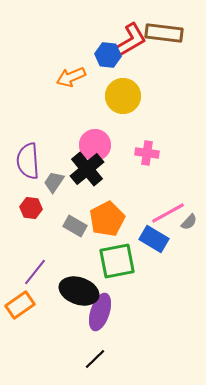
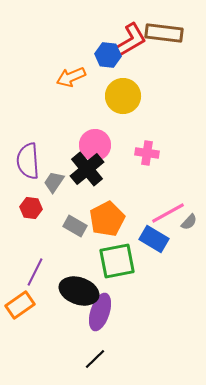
purple line: rotated 12 degrees counterclockwise
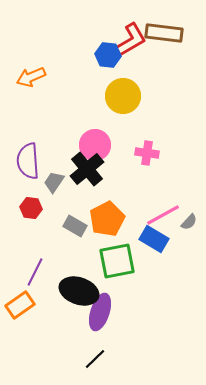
orange arrow: moved 40 px left
pink line: moved 5 px left, 2 px down
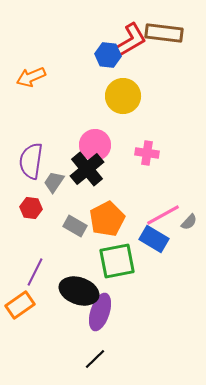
purple semicircle: moved 3 px right; rotated 12 degrees clockwise
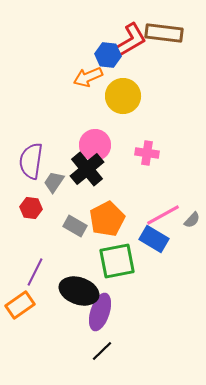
orange arrow: moved 57 px right
gray semicircle: moved 3 px right, 2 px up
black line: moved 7 px right, 8 px up
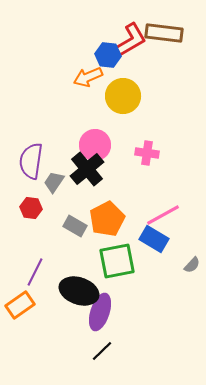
gray semicircle: moved 45 px down
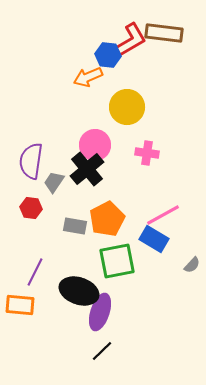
yellow circle: moved 4 px right, 11 px down
gray rectangle: rotated 20 degrees counterclockwise
orange rectangle: rotated 40 degrees clockwise
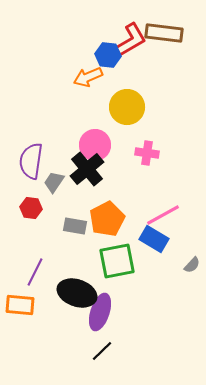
black ellipse: moved 2 px left, 2 px down
